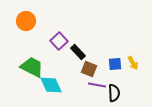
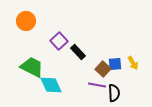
brown square: moved 14 px right; rotated 21 degrees clockwise
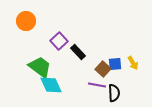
green trapezoid: moved 8 px right; rotated 10 degrees clockwise
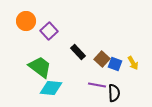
purple square: moved 10 px left, 10 px up
blue square: rotated 24 degrees clockwise
brown square: moved 1 px left, 10 px up
cyan diamond: moved 3 px down; rotated 60 degrees counterclockwise
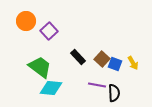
black rectangle: moved 5 px down
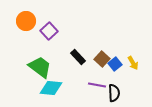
blue square: rotated 32 degrees clockwise
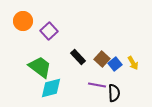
orange circle: moved 3 px left
cyan diamond: rotated 20 degrees counterclockwise
